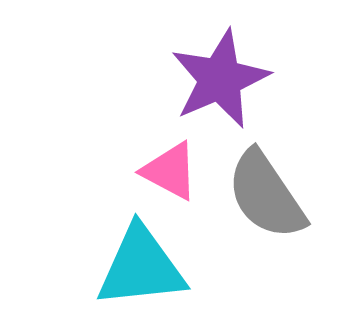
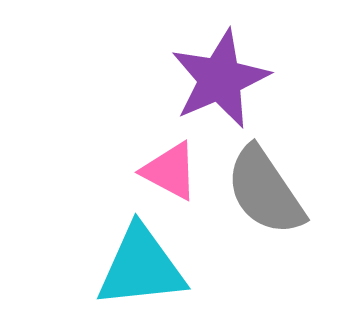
gray semicircle: moved 1 px left, 4 px up
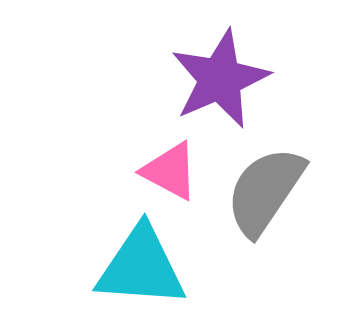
gray semicircle: rotated 68 degrees clockwise
cyan triangle: rotated 10 degrees clockwise
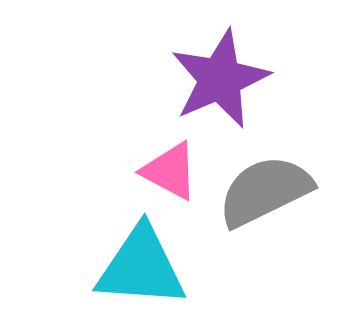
gray semicircle: rotated 30 degrees clockwise
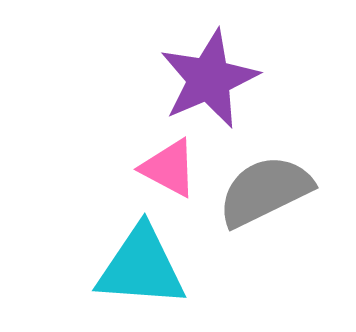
purple star: moved 11 px left
pink triangle: moved 1 px left, 3 px up
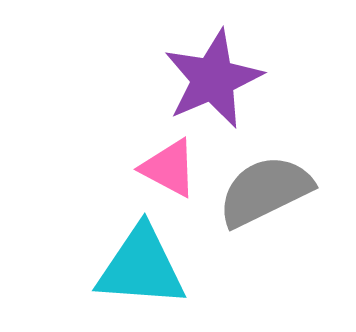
purple star: moved 4 px right
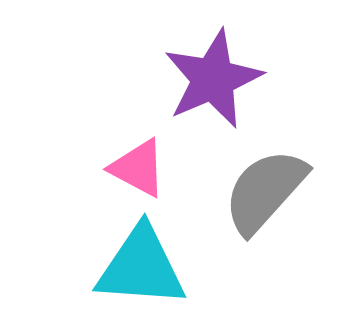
pink triangle: moved 31 px left
gray semicircle: rotated 22 degrees counterclockwise
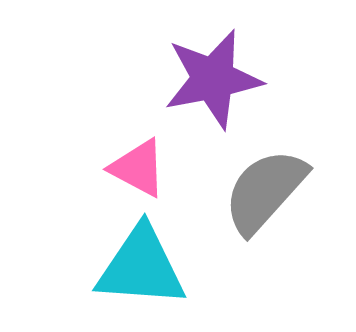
purple star: rotated 12 degrees clockwise
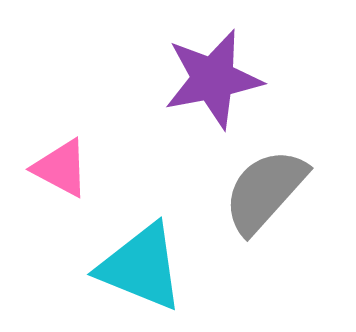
pink triangle: moved 77 px left
cyan triangle: rotated 18 degrees clockwise
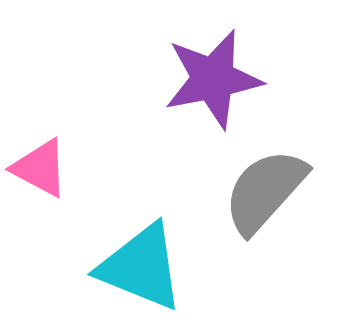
pink triangle: moved 21 px left
